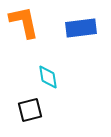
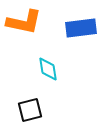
orange L-shape: rotated 114 degrees clockwise
cyan diamond: moved 8 px up
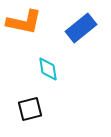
blue rectangle: rotated 32 degrees counterclockwise
black square: moved 1 px up
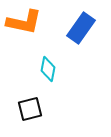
blue rectangle: rotated 16 degrees counterclockwise
cyan diamond: rotated 20 degrees clockwise
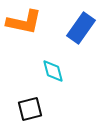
cyan diamond: moved 5 px right, 2 px down; rotated 25 degrees counterclockwise
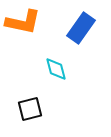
orange L-shape: moved 1 px left
cyan diamond: moved 3 px right, 2 px up
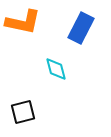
blue rectangle: rotated 8 degrees counterclockwise
black square: moved 7 px left, 3 px down
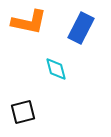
orange L-shape: moved 6 px right
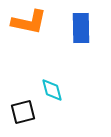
blue rectangle: rotated 28 degrees counterclockwise
cyan diamond: moved 4 px left, 21 px down
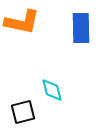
orange L-shape: moved 7 px left
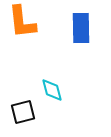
orange L-shape: rotated 72 degrees clockwise
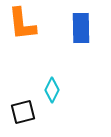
orange L-shape: moved 2 px down
cyan diamond: rotated 40 degrees clockwise
